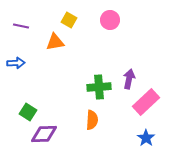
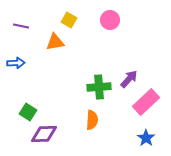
purple arrow: rotated 30 degrees clockwise
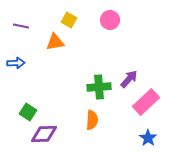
blue star: moved 2 px right
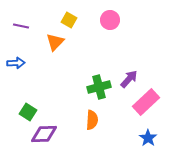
orange triangle: rotated 36 degrees counterclockwise
green cross: rotated 10 degrees counterclockwise
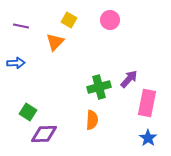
pink rectangle: moved 1 px right, 1 px down; rotated 36 degrees counterclockwise
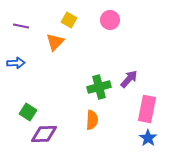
pink rectangle: moved 6 px down
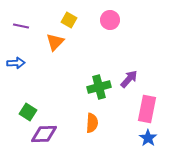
orange semicircle: moved 3 px down
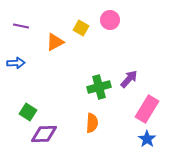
yellow square: moved 12 px right, 8 px down
orange triangle: rotated 18 degrees clockwise
pink rectangle: rotated 20 degrees clockwise
blue star: moved 1 px left, 1 px down
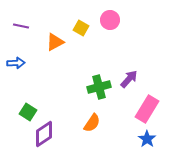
orange semicircle: rotated 30 degrees clockwise
purple diamond: rotated 32 degrees counterclockwise
